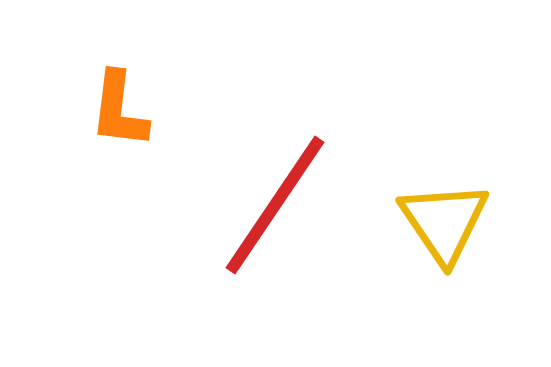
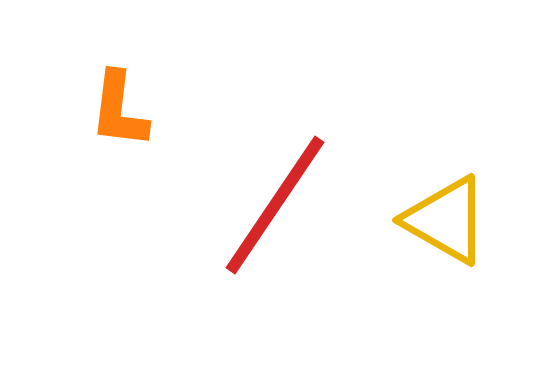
yellow triangle: moved 2 px right, 2 px up; rotated 26 degrees counterclockwise
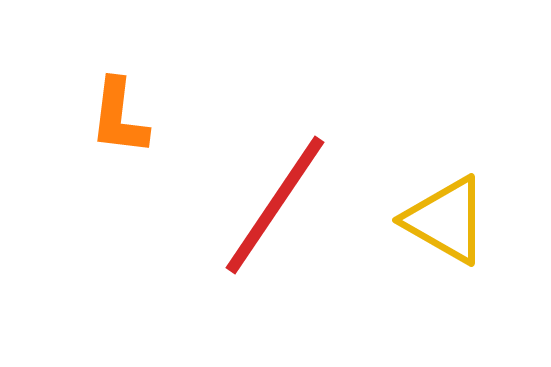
orange L-shape: moved 7 px down
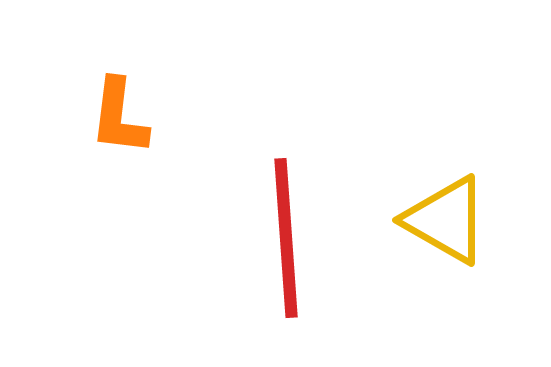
red line: moved 11 px right, 33 px down; rotated 38 degrees counterclockwise
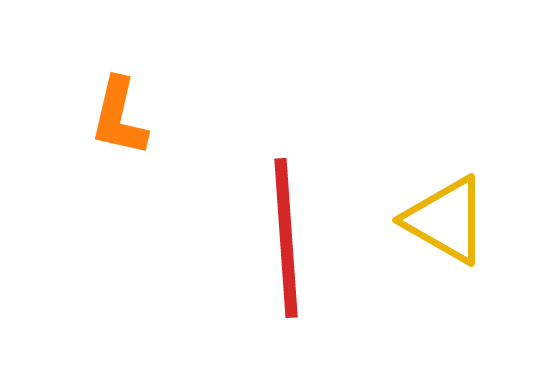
orange L-shape: rotated 6 degrees clockwise
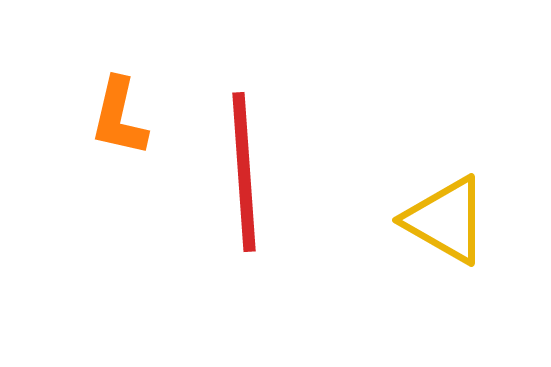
red line: moved 42 px left, 66 px up
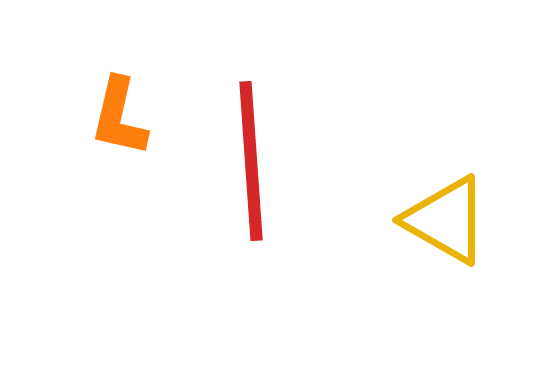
red line: moved 7 px right, 11 px up
